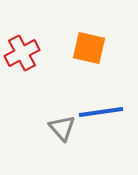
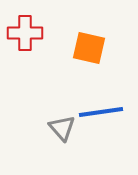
red cross: moved 3 px right, 20 px up; rotated 28 degrees clockwise
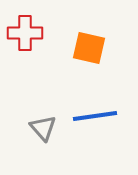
blue line: moved 6 px left, 4 px down
gray triangle: moved 19 px left
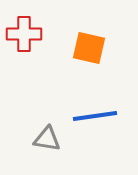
red cross: moved 1 px left, 1 px down
gray triangle: moved 4 px right, 11 px down; rotated 40 degrees counterclockwise
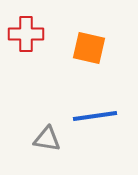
red cross: moved 2 px right
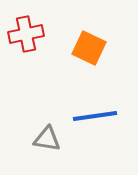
red cross: rotated 12 degrees counterclockwise
orange square: rotated 12 degrees clockwise
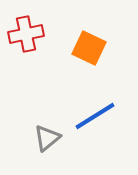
blue line: rotated 24 degrees counterclockwise
gray triangle: moved 1 px up; rotated 48 degrees counterclockwise
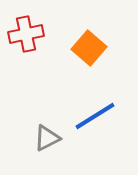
orange square: rotated 16 degrees clockwise
gray triangle: rotated 12 degrees clockwise
